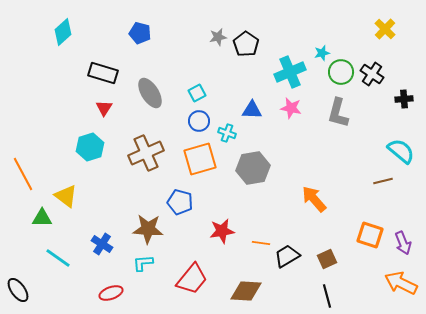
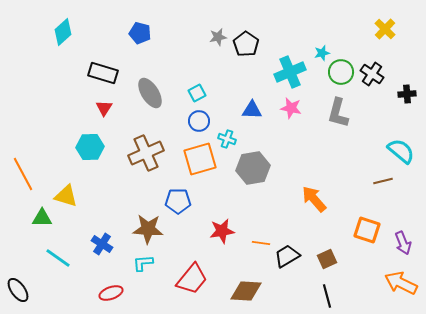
black cross at (404, 99): moved 3 px right, 5 px up
cyan cross at (227, 133): moved 6 px down
cyan hexagon at (90, 147): rotated 16 degrees clockwise
yellow triangle at (66, 196): rotated 20 degrees counterclockwise
blue pentagon at (180, 202): moved 2 px left, 1 px up; rotated 15 degrees counterclockwise
orange square at (370, 235): moved 3 px left, 5 px up
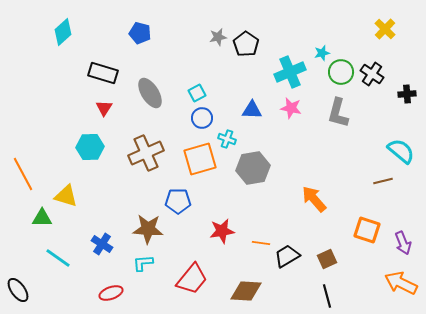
blue circle at (199, 121): moved 3 px right, 3 px up
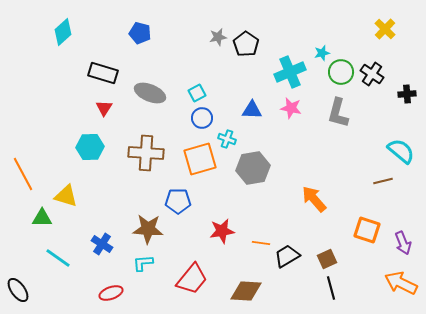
gray ellipse at (150, 93): rotated 36 degrees counterclockwise
brown cross at (146, 153): rotated 28 degrees clockwise
black line at (327, 296): moved 4 px right, 8 px up
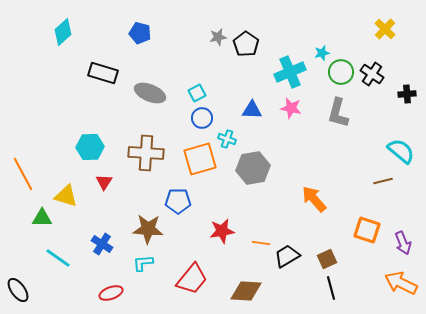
red triangle at (104, 108): moved 74 px down
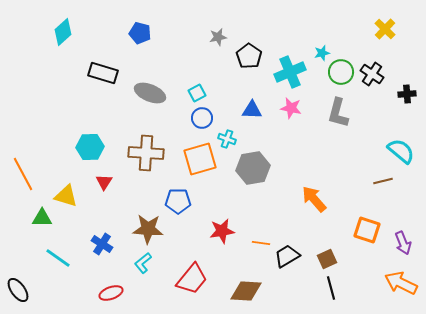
black pentagon at (246, 44): moved 3 px right, 12 px down
cyan L-shape at (143, 263): rotated 35 degrees counterclockwise
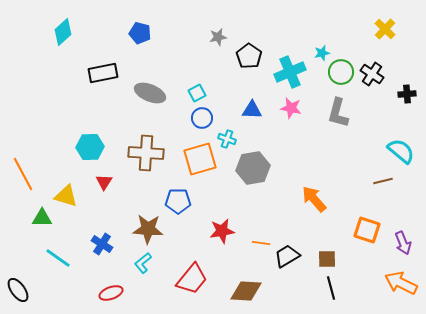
black rectangle at (103, 73): rotated 28 degrees counterclockwise
brown square at (327, 259): rotated 24 degrees clockwise
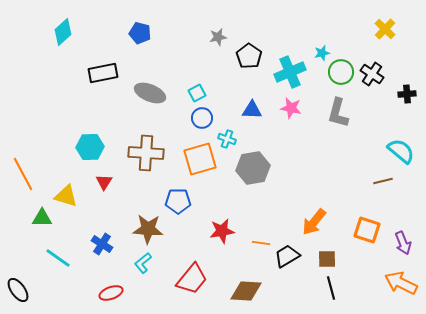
orange arrow at (314, 199): moved 23 px down; rotated 100 degrees counterclockwise
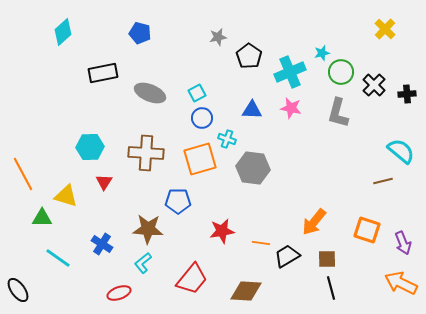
black cross at (372, 74): moved 2 px right, 11 px down; rotated 10 degrees clockwise
gray hexagon at (253, 168): rotated 16 degrees clockwise
red ellipse at (111, 293): moved 8 px right
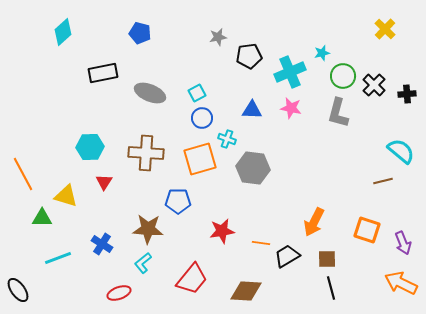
black pentagon at (249, 56): rotated 30 degrees clockwise
green circle at (341, 72): moved 2 px right, 4 px down
orange arrow at (314, 222): rotated 12 degrees counterclockwise
cyan line at (58, 258): rotated 56 degrees counterclockwise
